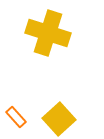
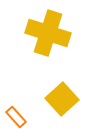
yellow square: moved 3 px right, 20 px up
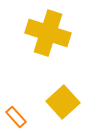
yellow square: moved 1 px right, 3 px down
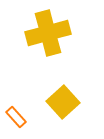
yellow cross: rotated 33 degrees counterclockwise
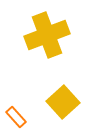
yellow cross: moved 1 px left, 2 px down; rotated 6 degrees counterclockwise
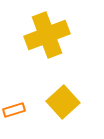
orange rectangle: moved 2 px left, 7 px up; rotated 65 degrees counterclockwise
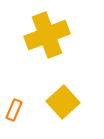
orange rectangle: rotated 50 degrees counterclockwise
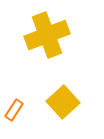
orange rectangle: rotated 10 degrees clockwise
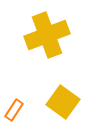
yellow square: rotated 12 degrees counterclockwise
